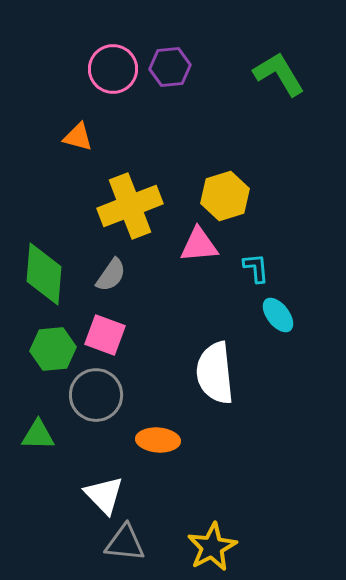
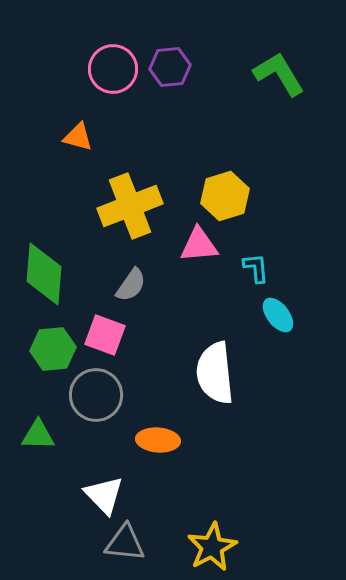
gray semicircle: moved 20 px right, 10 px down
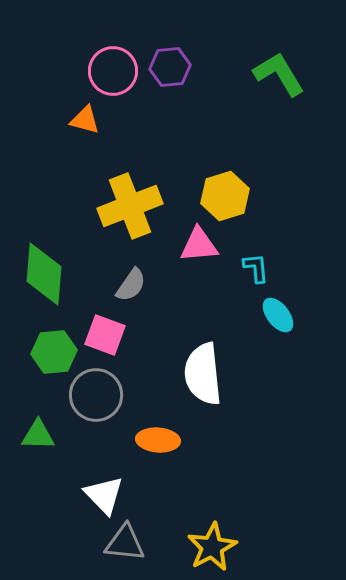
pink circle: moved 2 px down
orange triangle: moved 7 px right, 17 px up
green hexagon: moved 1 px right, 3 px down
white semicircle: moved 12 px left, 1 px down
